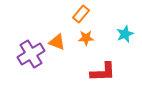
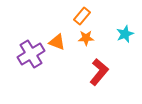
orange rectangle: moved 1 px right, 2 px down
red L-shape: moved 4 px left; rotated 48 degrees counterclockwise
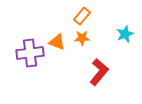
orange star: moved 4 px left
purple cross: moved 1 px left, 1 px up; rotated 24 degrees clockwise
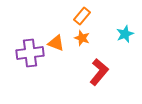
orange star: rotated 21 degrees clockwise
orange triangle: moved 1 px left, 1 px down
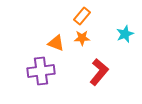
orange star: rotated 21 degrees counterclockwise
purple cross: moved 11 px right, 18 px down
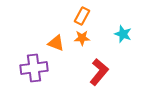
orange rectangle: rotated 12 degrees counterclockwise
cyan star: moved 2 px left; rotated 30 degrees counterclockwise
purple cross: moved 7 px left, 3 px up
